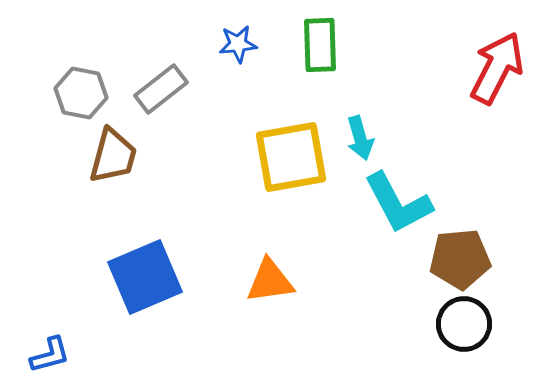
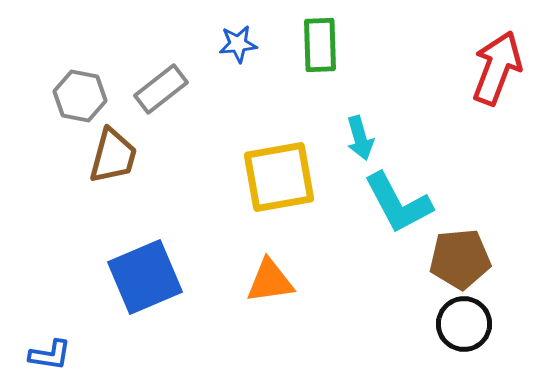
red arrow: rotated 6 degrees counterclockwise
gray hexagon: moved 1 px left, 3 px down
yellow square: moved 12 px left, 20 px down
blue L-shape: rotated 24 degrees clockwise
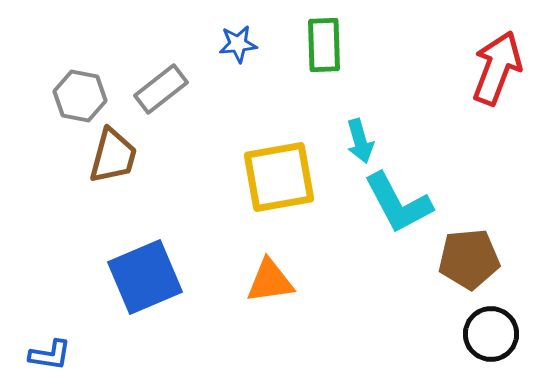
green rectangle: moved 4 px right
cyan arrow: moved 3 px down
brown pentagon: moved 9 px right
black circle: moved 27 px right, 10 px down
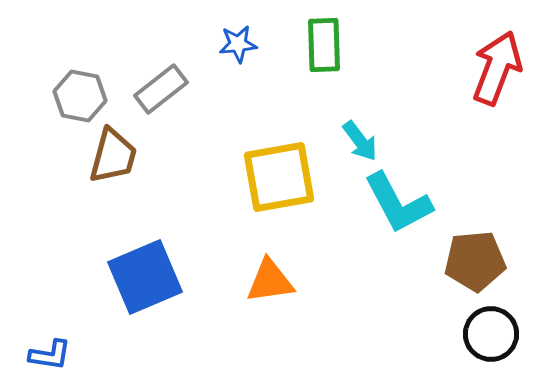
cyan arrow: rotated 21 degrees counterclockwise
brown pentagon: moved 6 px right, 2 px down
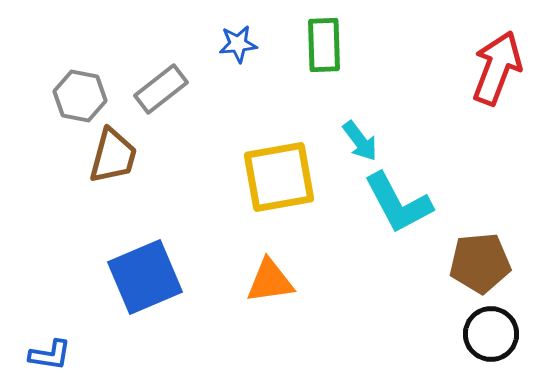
brown pentagon: moved 5 px right, 2 px down
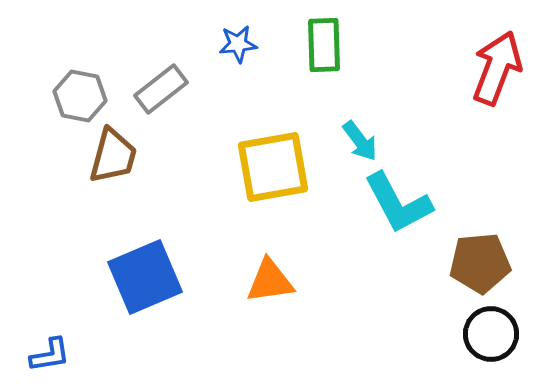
yellow square: moved 6 px left, 10 px up
blue L-shape: rotated 18 degrees counterclockwise
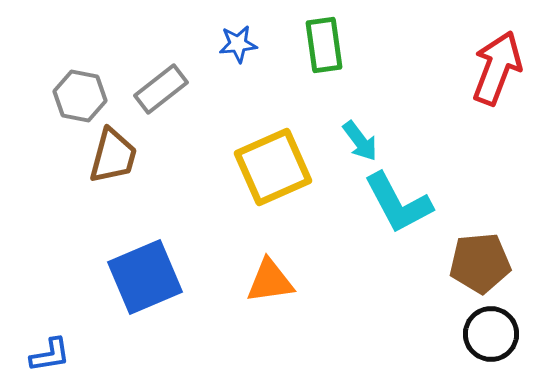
green rectangle: rotated 6 degrees counterclockwise
yellow square: rotated 14 degrees counterclockwise
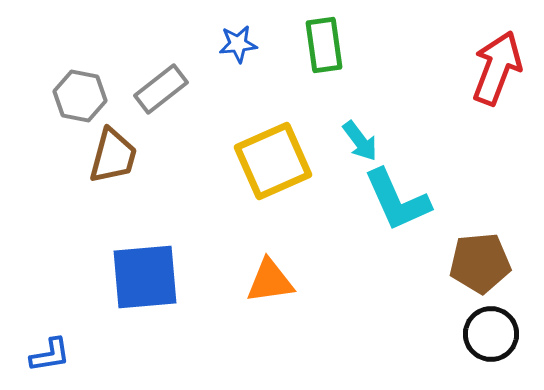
yellow square: moved 6 px up
cyan L-shape: moved 1 px left, 3 px up; rotated 4 degrees clockwise
blue square: rotated 18 degrees clockwise
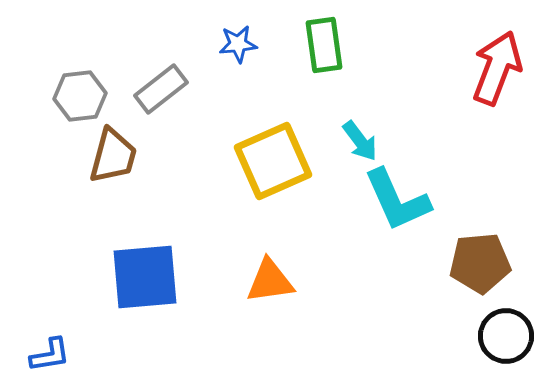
gray hexagon: rotated 18 degrees counterclockwise
black circle: moved 15 px right, 2 px down
